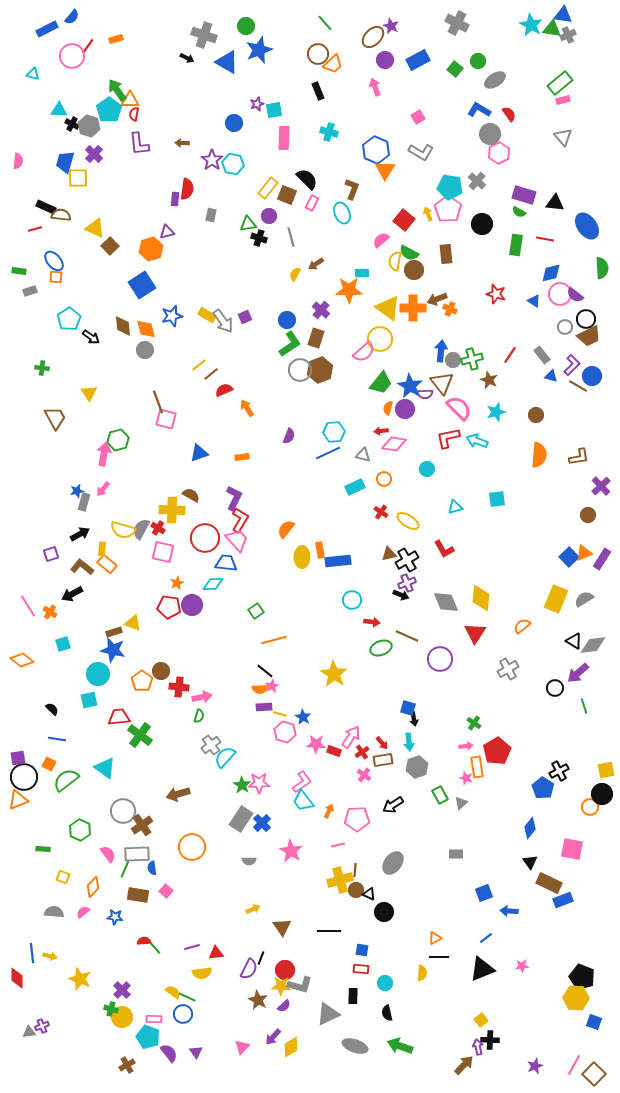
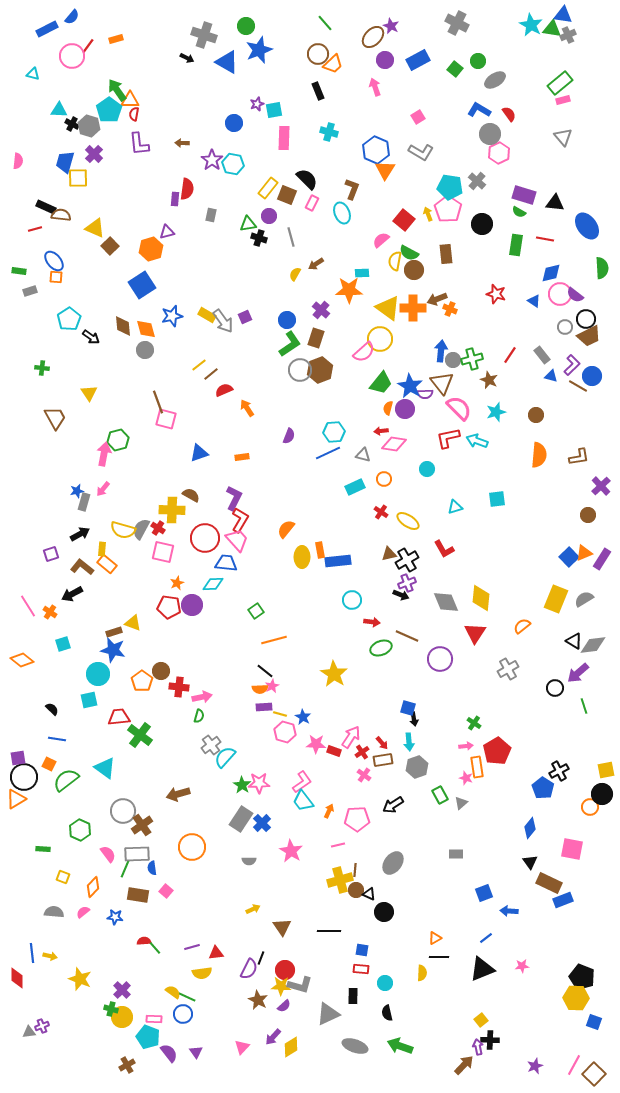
orange triangle at (18, 800): moved 2 px left, 1 px up; rotated 10 degrees counterclockwise
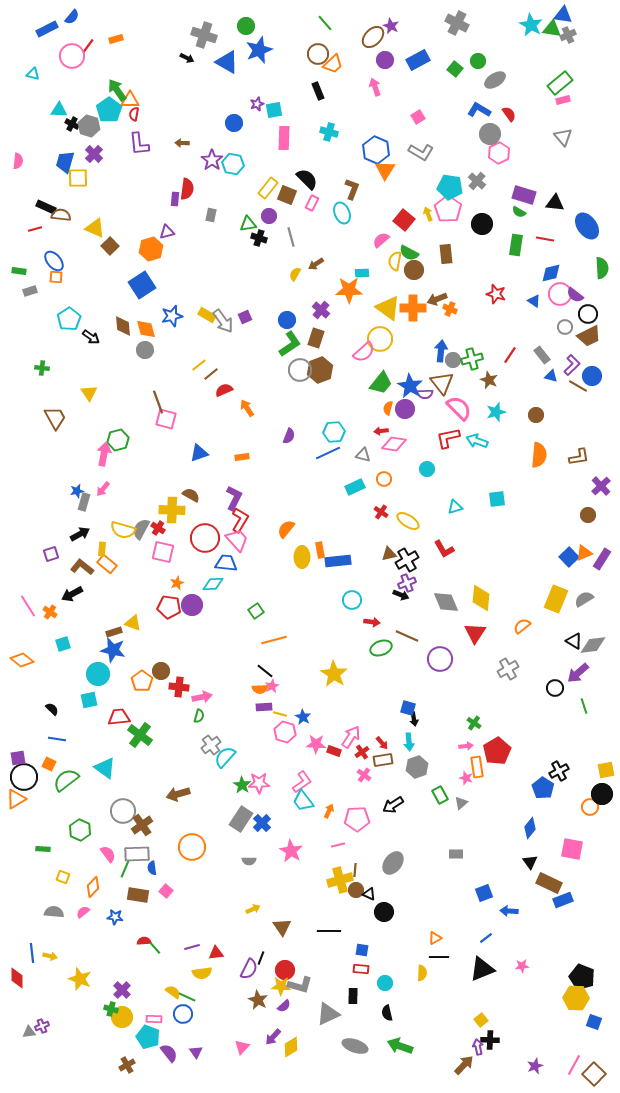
black circle at (586, 319): moved 2 px right, 5 px up
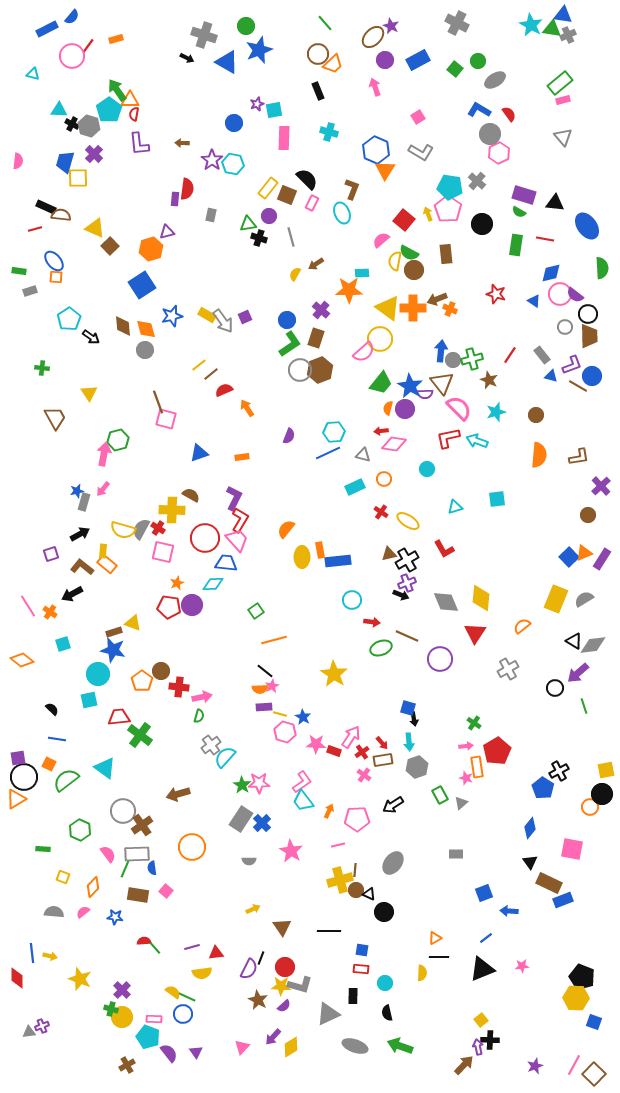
brown trapezoid at (589, 336): rotated 65 degrees counterclockwise
purple L-shape at (572, 365): rotated 25 degrees clockwise
yellow rectangle at (102, 549): moved 1 px right, 2 px down
red circle at (285, 970): moved 3 px up
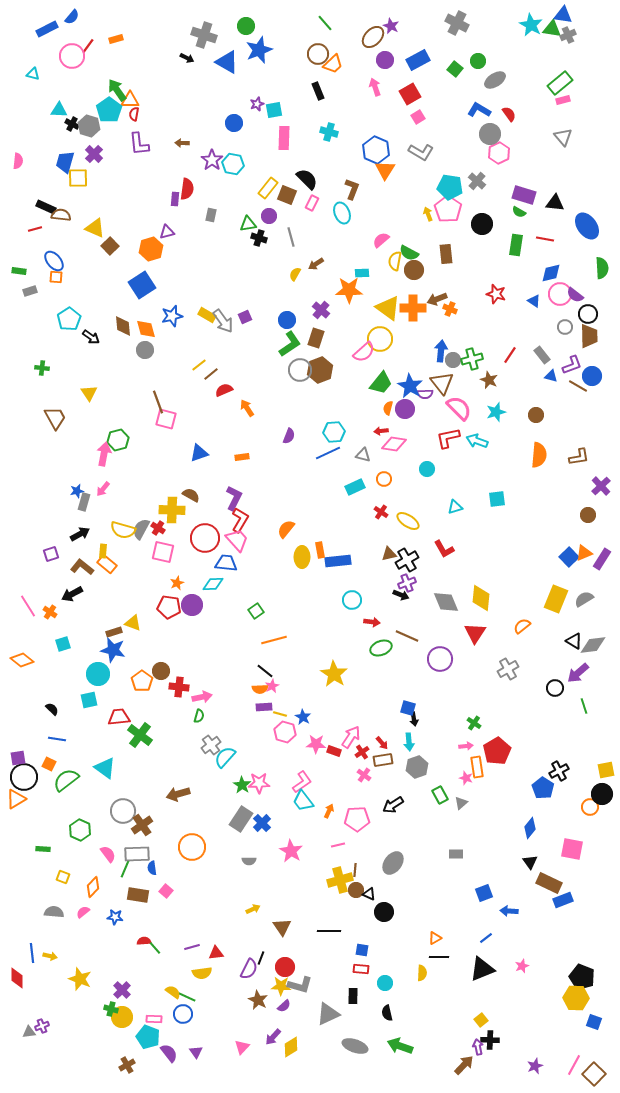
red square at (404, 220): moved 6 px right, 126 px up; rotated 20 degrees clockwise
pink star at (522, 966): rotated 16 degrees counterclockwise
